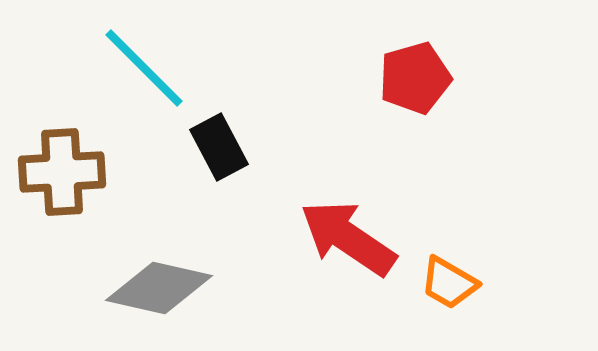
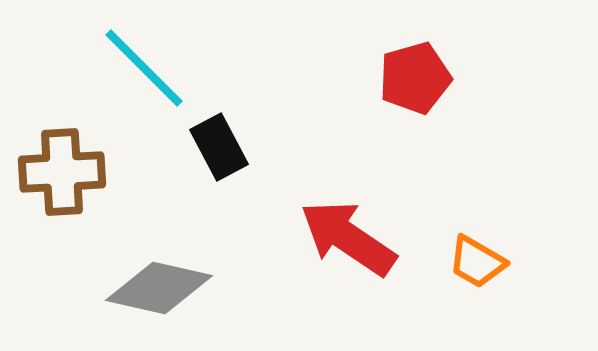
orange trapezoid: moved 28 px right, 21 px up
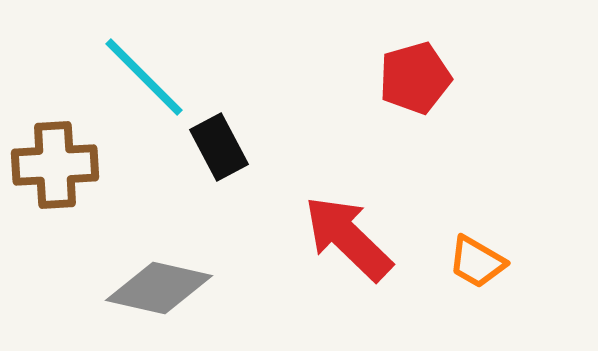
cyan line: moved 9 px down
brown cross: moved 7 px left, 7 px up
red arrow: rotated 10 degrees clockwise
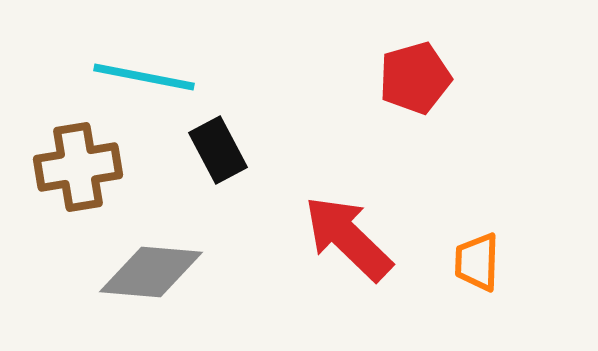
cyan line: rotated 34 degrees counterclockwise
black rectangle: moved 1 px left, 3 px down
brown cross: moved 23 px right, 2 px down; rotated 6 degrees counterclockwise
orange trapezoid: rotated 62 degrees clockwise
gray diamond: moved 8 px left, 16 px up; rotated 8 degrees counterclockwise
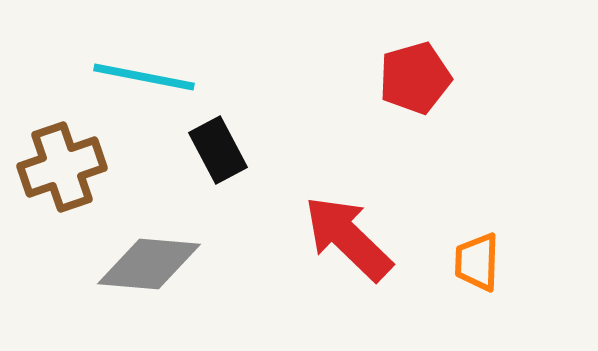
brown cross: moved 16 px left; rotated 10 degrees counterclockwise
gray diamond: moved 2 px left, 8 px up
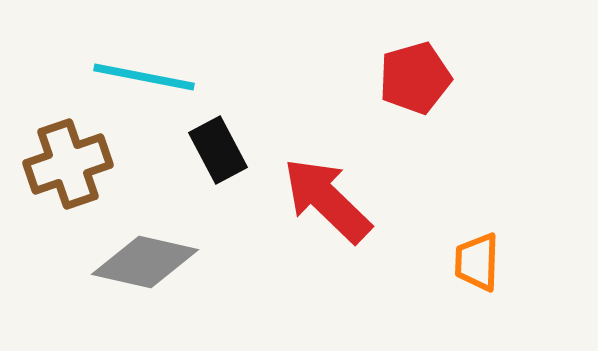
brown cross: moved 6 px right, 3 px up
red arrow: moved 21 px left, 38 px up
gray diamond: moved 4 px left, 2 px up; rotated 8 degrees clockwise
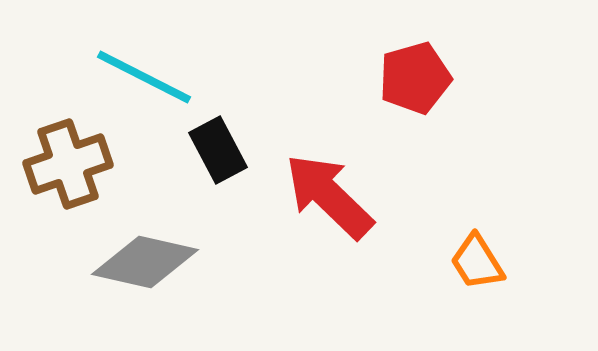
cyan line: rotated 16 degrees clockwise
red arrow: moved 2 px right, 4 px up
orange trapezoid: rotated 34 degrees counterclockwise
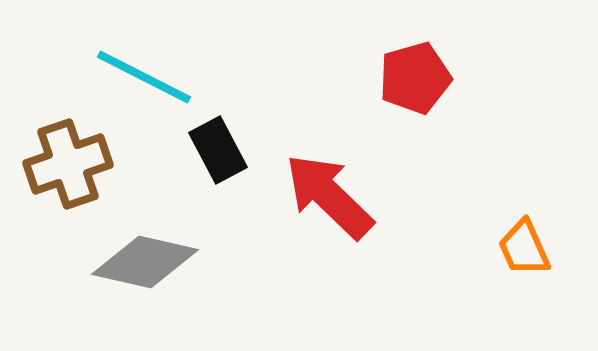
orange trapezoid: moved 47 px right, 14 px up; rotated 8 degrees clockwise
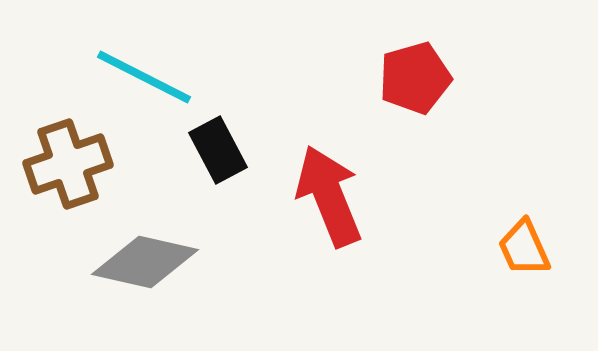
red arrow: rotated 24 degrees clockwise
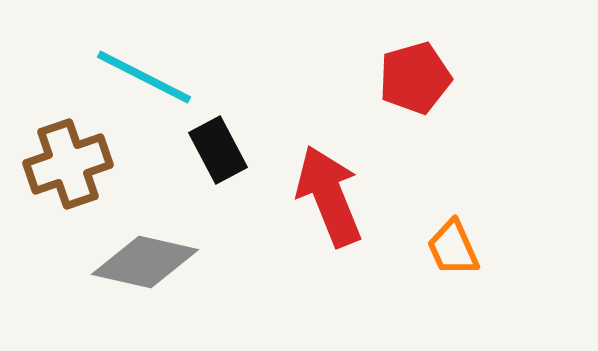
orange trapezoid: moved 71 px left
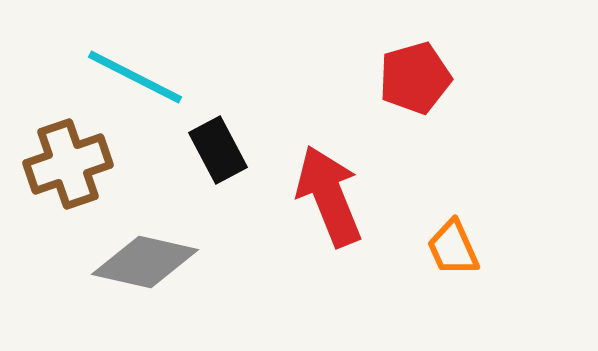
cyan line: moved 9 px left
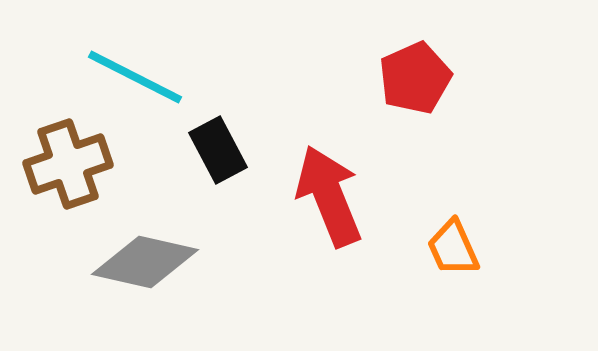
red pentagon: rotated 8 degrees counterclockwise
